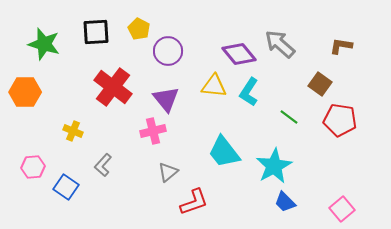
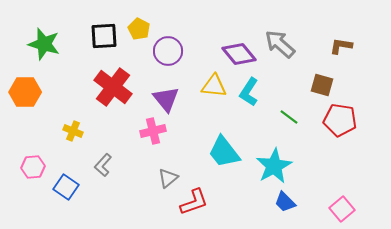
black square: moved 8 px right, 4 px down
brown square: moved 2 px right, 1 px down; rotated 20 degrees counterclockwise
gray triangle: moved 6 px down
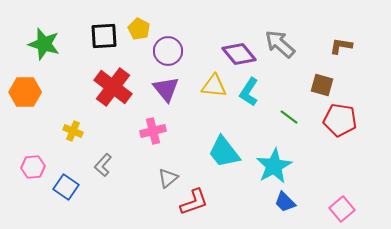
purple triangle: moved 10 px up
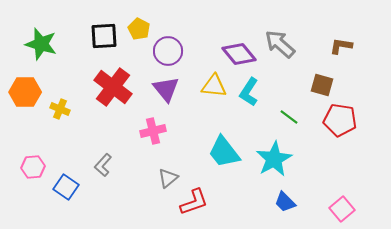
green star: moved 3 px left
yellow cross: moved 13 px left, 22 px up
cyan star: moved 7 px up
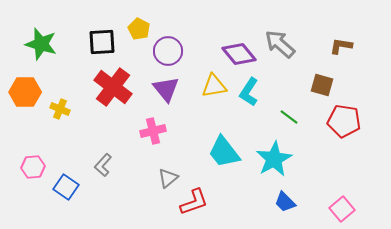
black square: moved 2 px left, 6 px down
yellow triangle: rotated 16 degrees counterclockwise
red pentagon: moved 4 px right, 1 px down
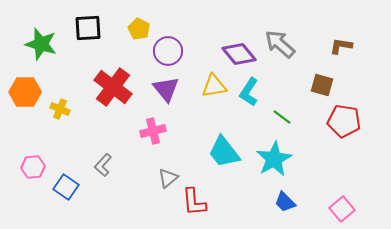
black square: moved 14 px left, 14 px up
green line: moved 7 px left
red L-shape: rotated 104 degrees clockwise
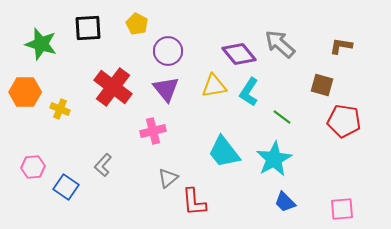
yellow pentagon: moved 2 px left, 5 px up
pink square: rotated 35 degrees clockwise
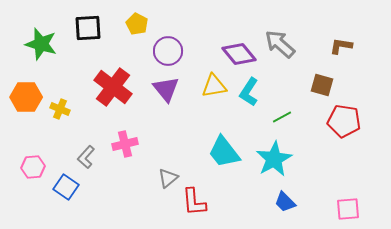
orange hexagon: moved 1 px right, 5 px down
green line: rotated 66 degrees counterclockwise
pink cross: moved 28 px left, 13 px down
gray L-shape: moved 17 px left, 8 px up
pink square: moved 6 px right
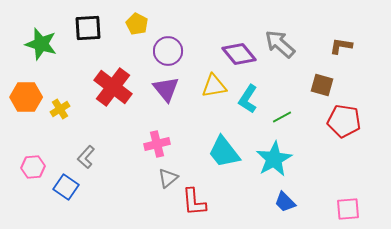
cyan L-shape: moved 1 px left, 7 px down
yellow cross: rotated 36 degrees clockwise
pink cross: moved 32 px right
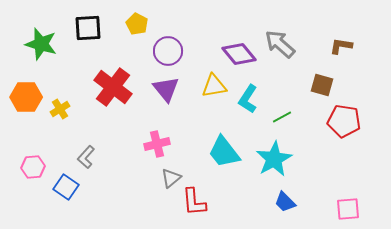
gray triangle: moved 3 px right
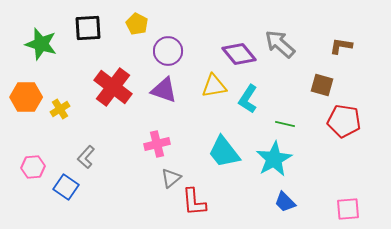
purple triangle: moved 2 px left, 1 px down; rotated 32 degrees counterclockwise
green line: moved 3 px right, 7 px down; rotated 42 degrees clockwise
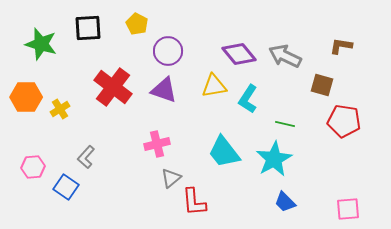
gray arrow: moved 5 px right, 12 px down; rotated 16 degrees counterclockwise
